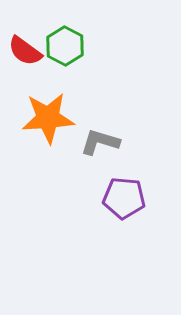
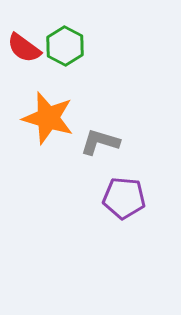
red semicircle: moved 1 px left, 3 px up
orange star: rotated 20 degrees clockwise
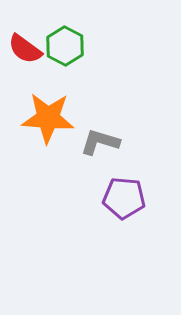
red semicircle: moved 1 px right, 1 px down
orange star: rotated 12 degrees counterclockwise
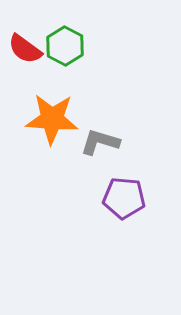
orange star: moved 4 px right, 1 px down
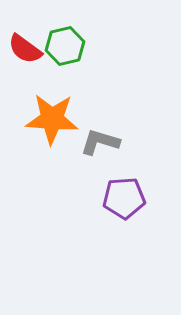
green hexagon: rotated 18 degrees clockwise
purple pentagon: rotated 9 degrees counterclockwise
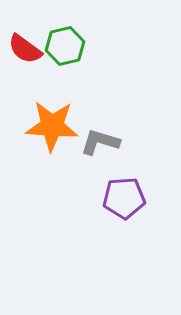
orange star: moved 7 px down
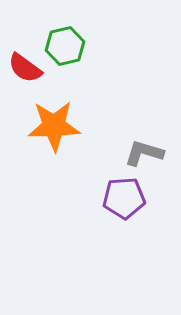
red semicircle: moved 19 px down
orange star: moved 2 px right; rotated 6 degrees counterclockwise
gray L-shape: moved 44 px right, 11 px down
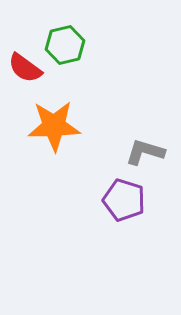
green hexagon: moved 1 px up
gray L-shape: moved 1 px right, 1 px up
purple pentagon: moved 2 px down; rotated 21 degrees clockwise
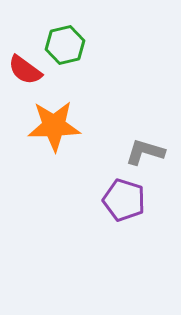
red semicircle: moved 2 px down
